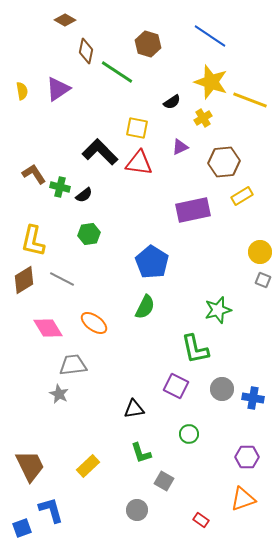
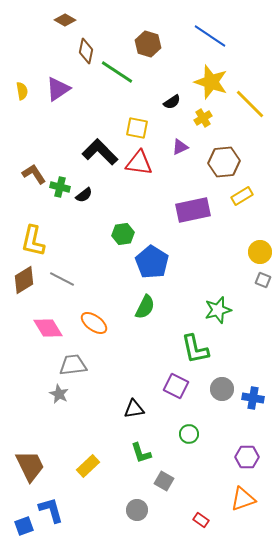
yellow line at (250, 100): moved 4 px down; rotated 24 degrees clockwise
green hexagon at (89, 234): moved 34 px right
blue square at (22, 528): moved 2 px right, 2 px up
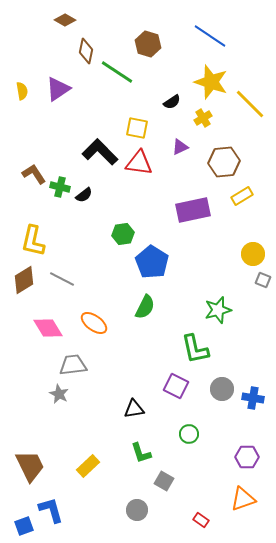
yellow circle at (260, 252): moved 7 px left, 2 px down
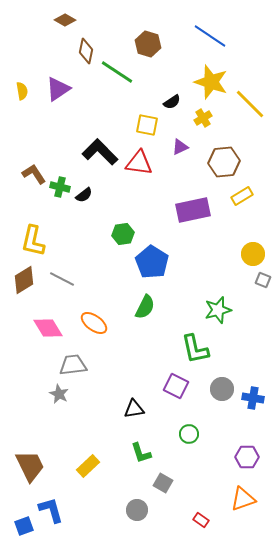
yellow square at (137, 128): moved 10 px right, 3 px up
gray square at (164, 481): moved 1 px left, 2 px down
